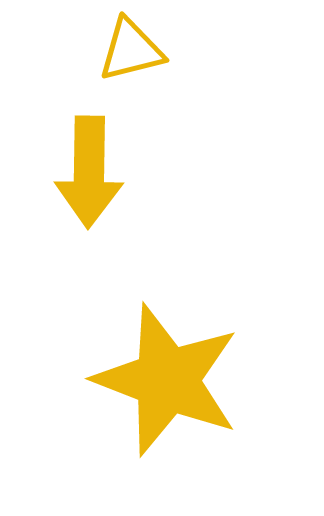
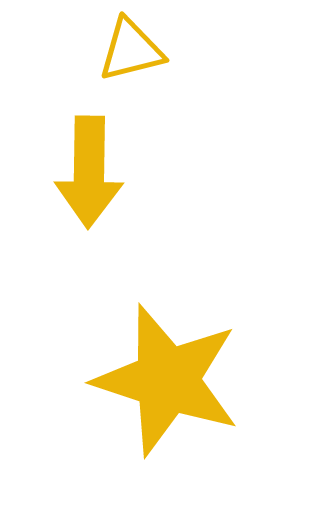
yellow star: rotated 3 degrees counterclockwise
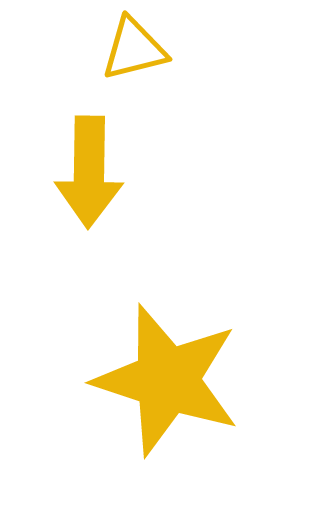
yellow triangle: moved 3 px right, 1 px up
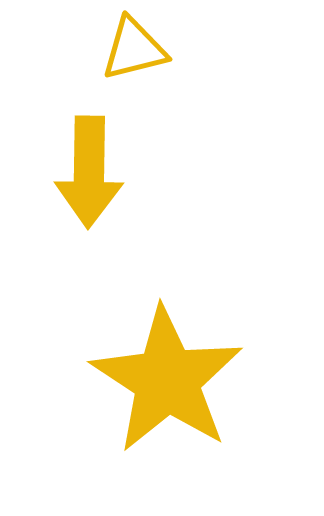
yellow star: rotated 15 degrees clockwise
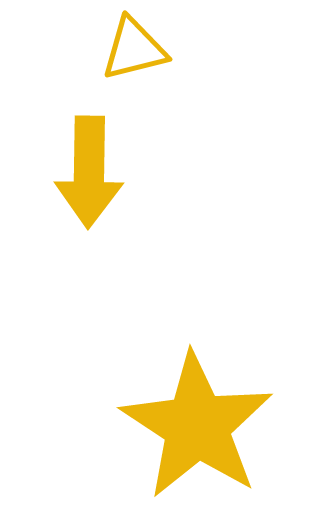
yellow star: moved 30 px right, 46 px down
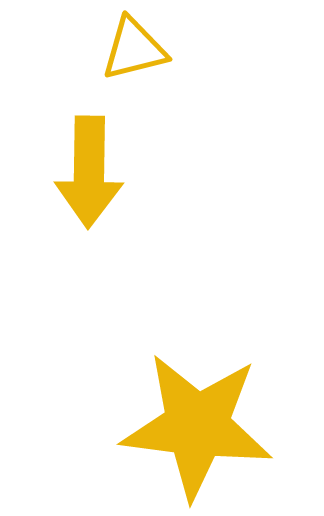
yellow star: rotated 26 degrees counterclockwise
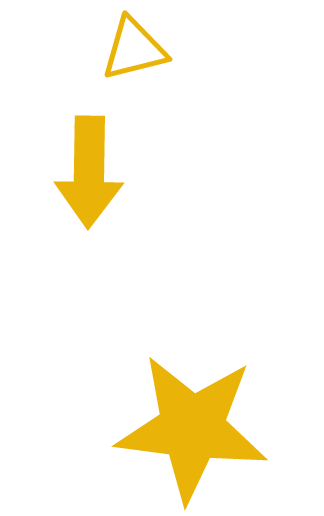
yellow star: moved 5 px left, 2 px down
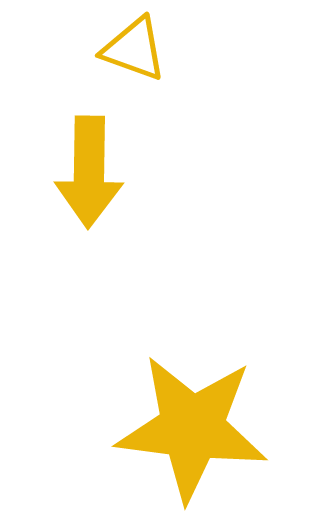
yellow triangle: rotated 34 degrees clockwise
